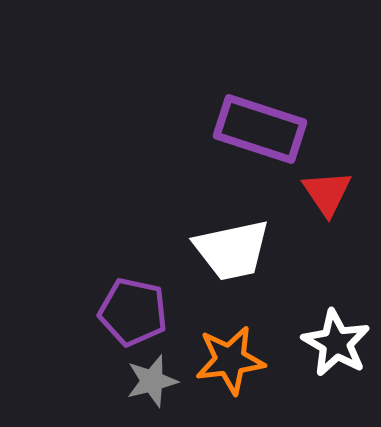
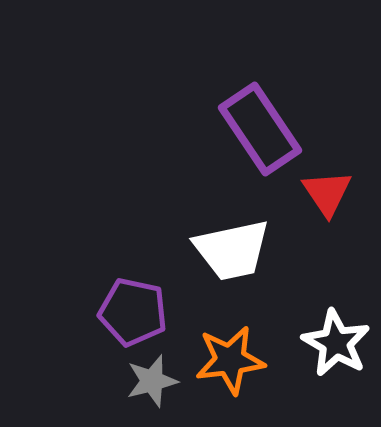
purple rectangle: rotated 38 degrees clockwise
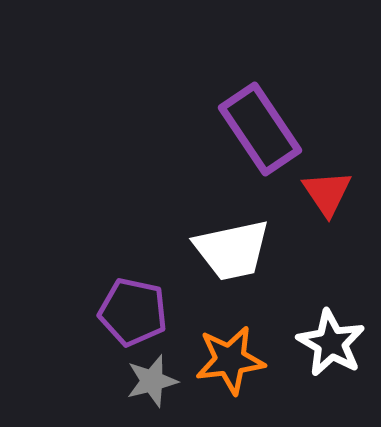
white star: moved 5 px left
